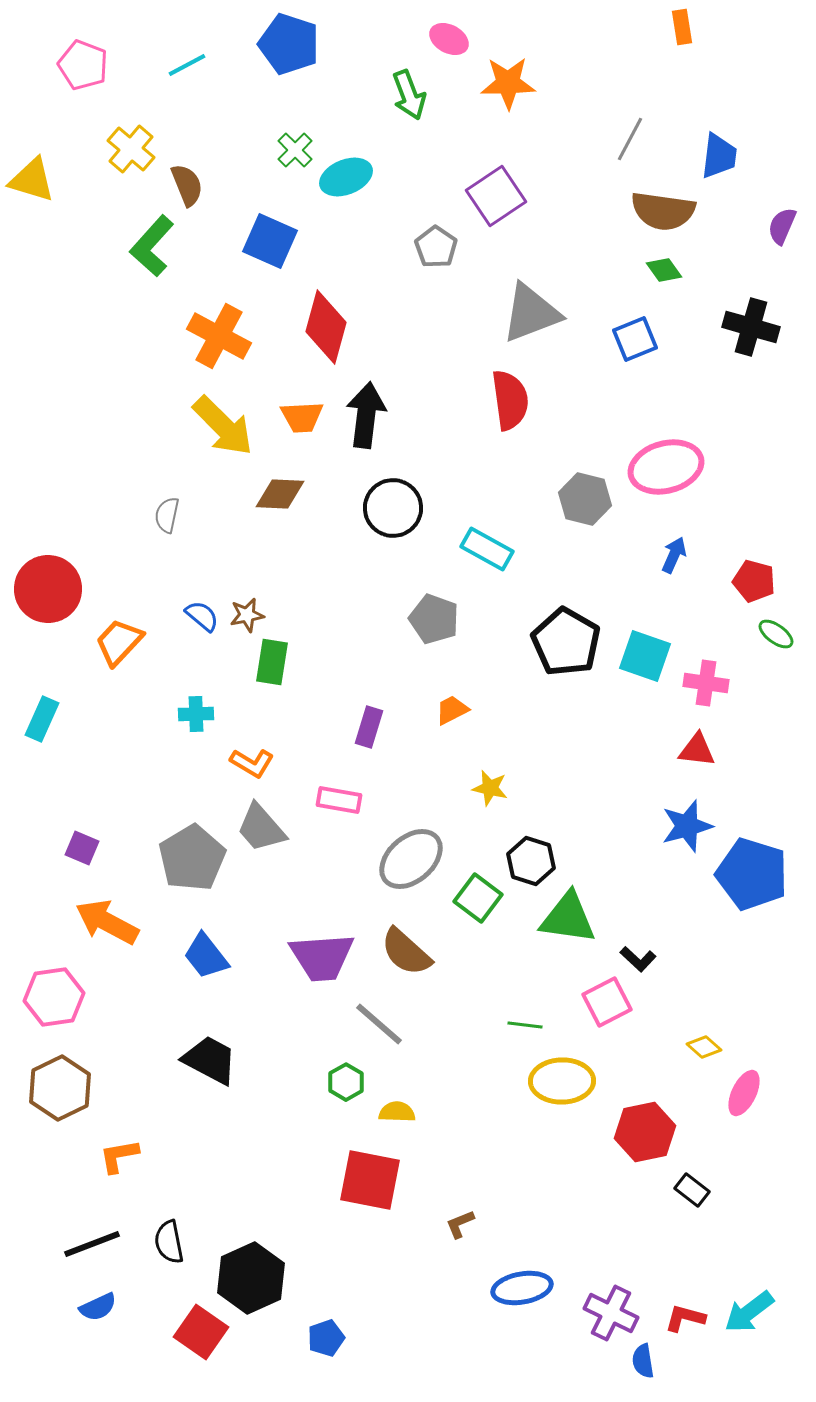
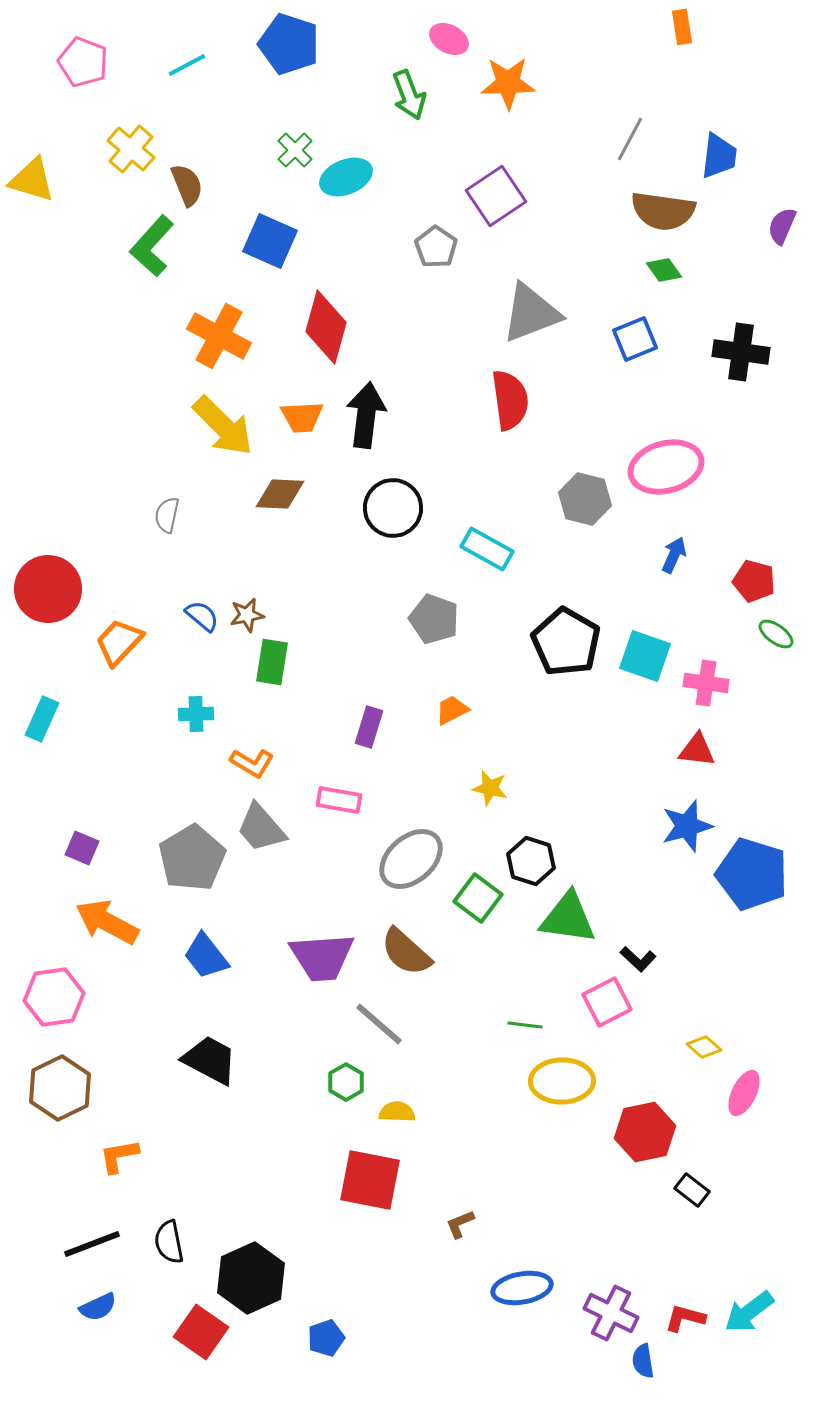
pink pentagon at (83, 65): moved 3 px up
black cross at (751, 327): moved 10 px left, 25 px down; rotated 8 degrees counterclockwise
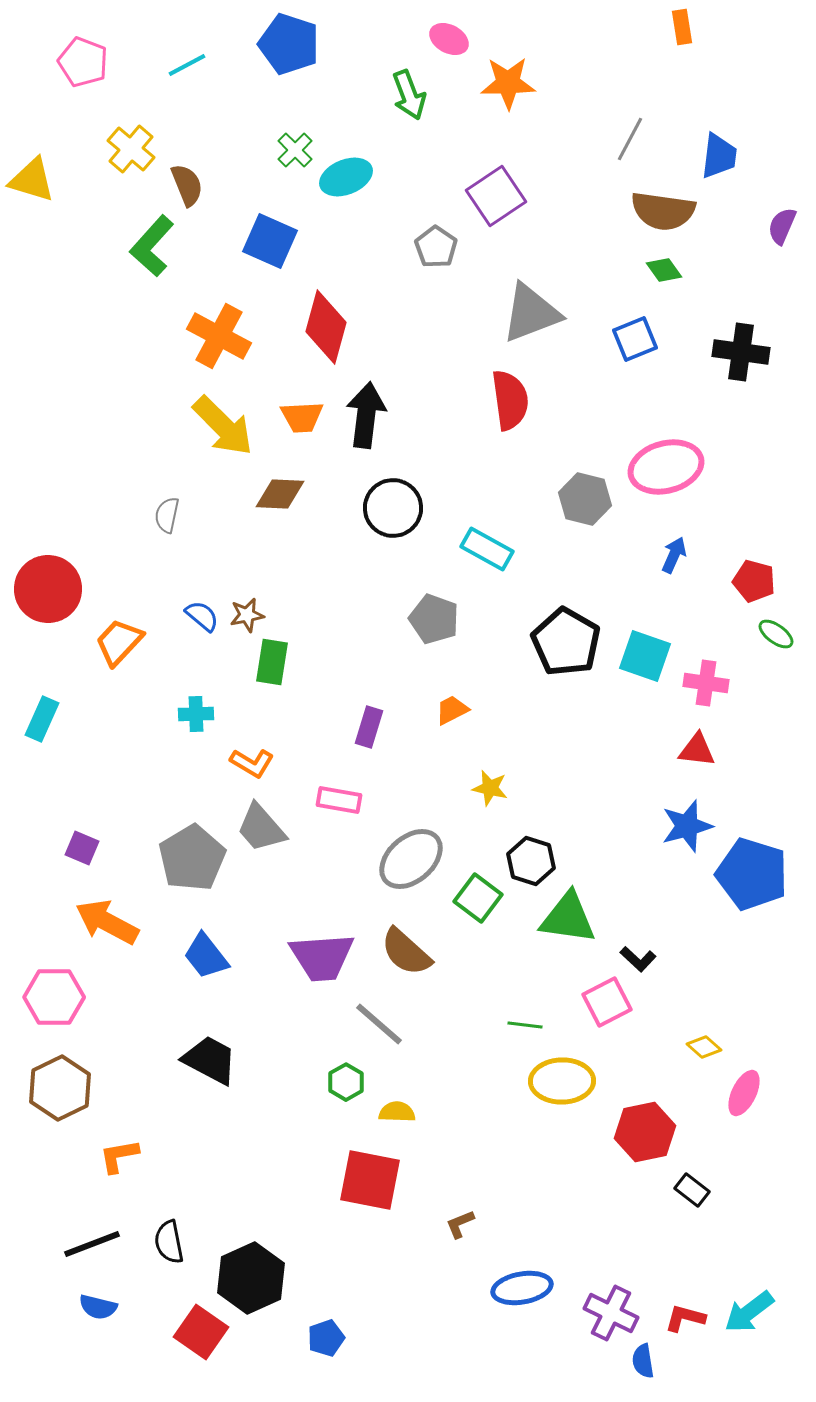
pink hexagon at (54, 997): rotated 8 degrees clockwise
blue semicircle at (98, 1307): rotated 39 degrees clockwise
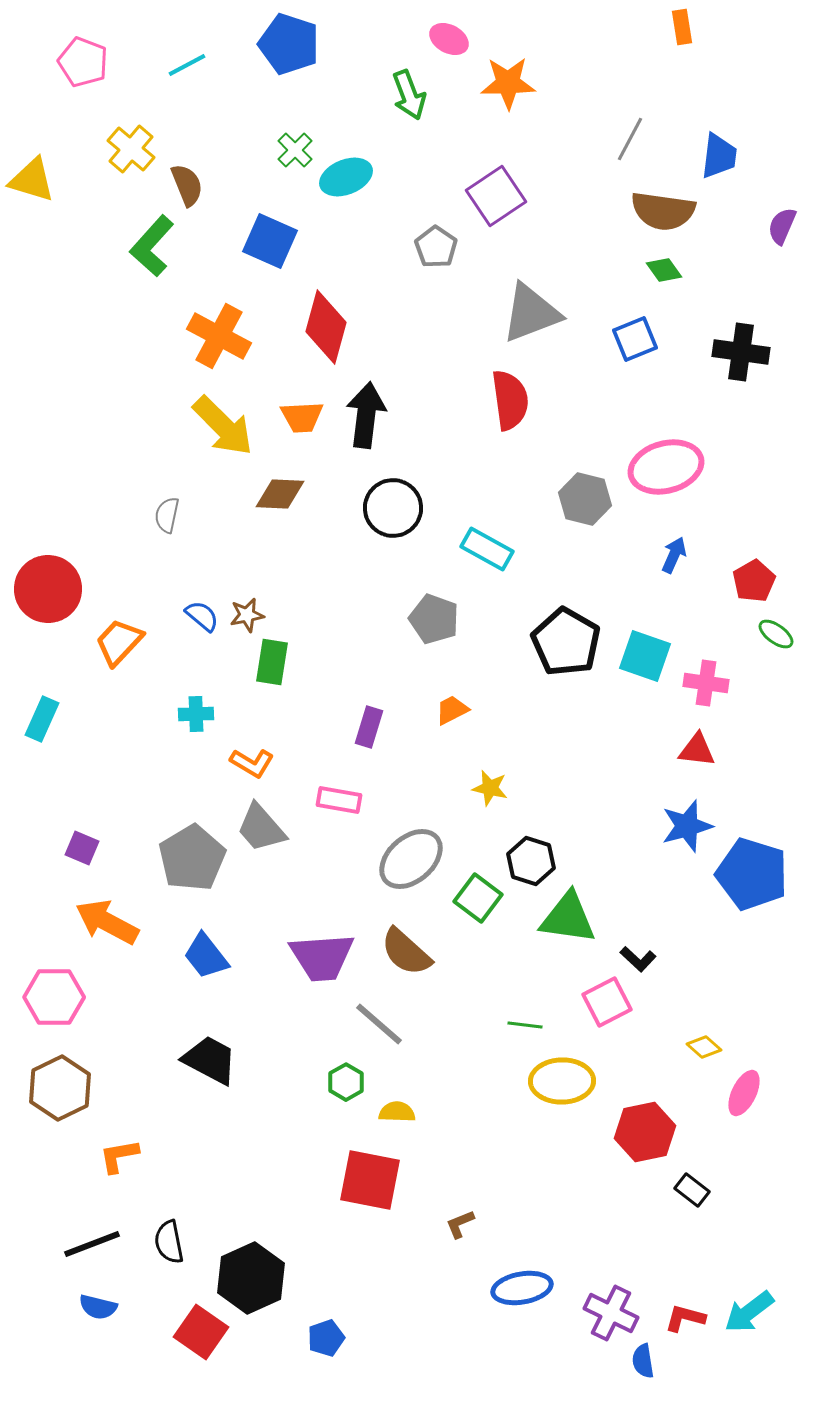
red pentagon at (754, 581): rotated 27 degrees clockwise
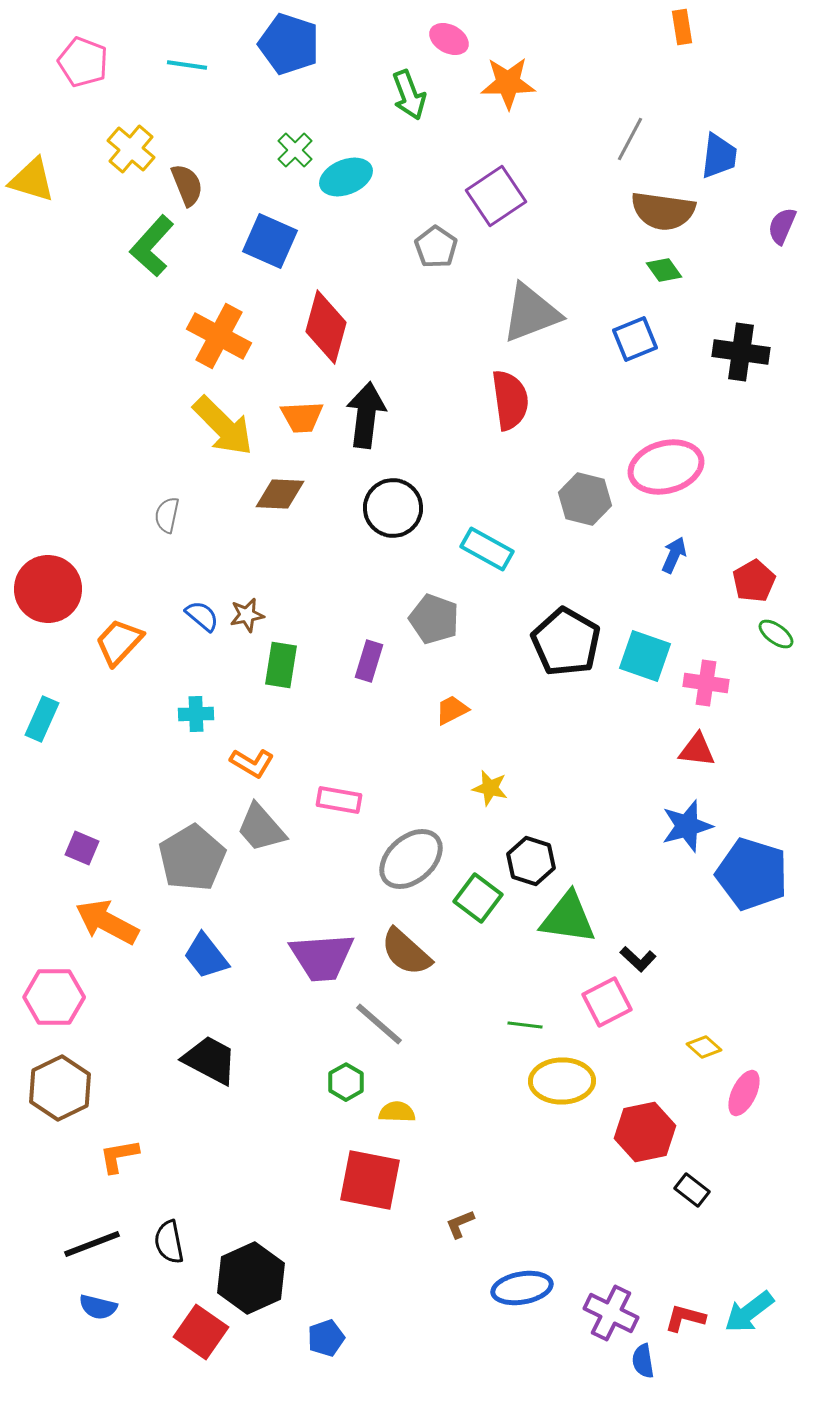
cyan line at (187, 65): rotated 36 degrees clockwise
green rectangle at (272, 662): moved 9 px right, 3 px down
purple rectangle at (369, 727): moved 66 px up
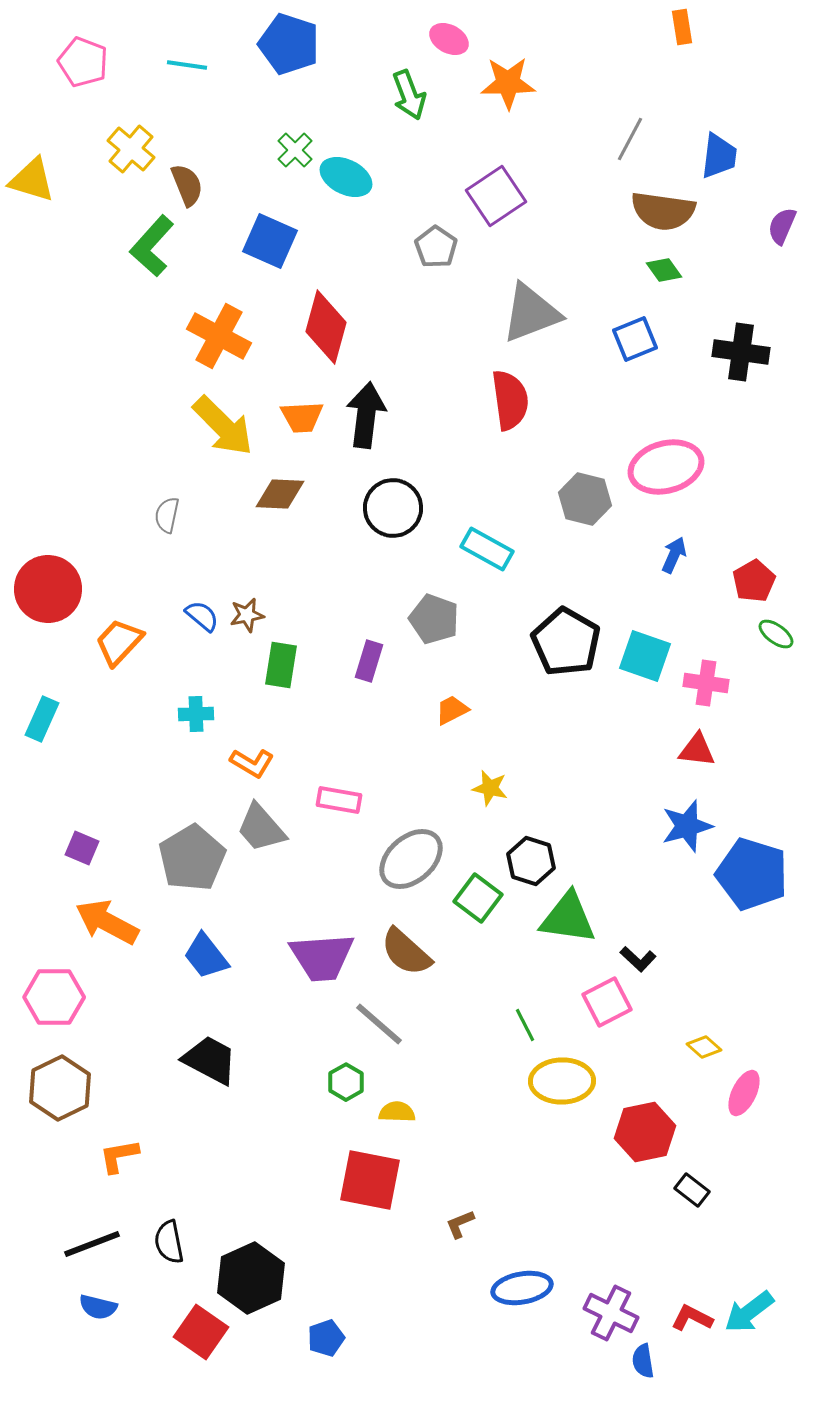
cyan ellipse at (346, 177): rotated 48 degrees clockwise
green line at (525, 1025): rotated 56 degrees clockwise
red L-shape at (685, 1318): moved 7 px right; rotated 12 degrees clockwise
